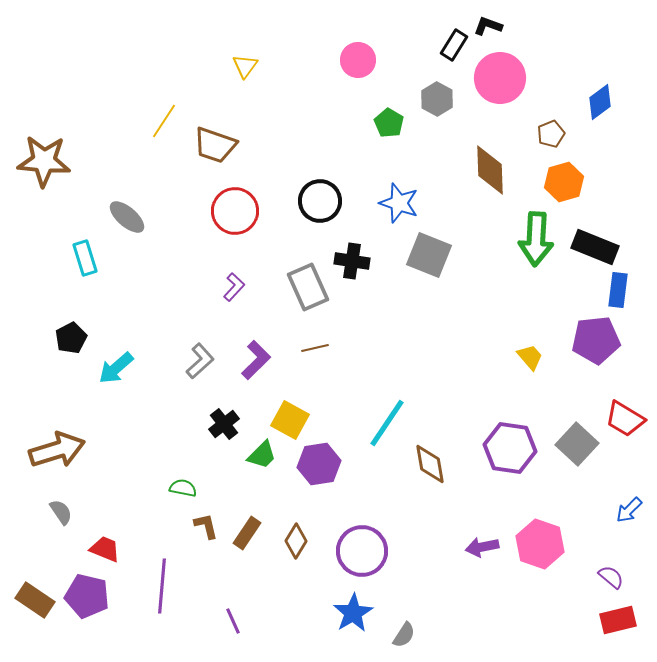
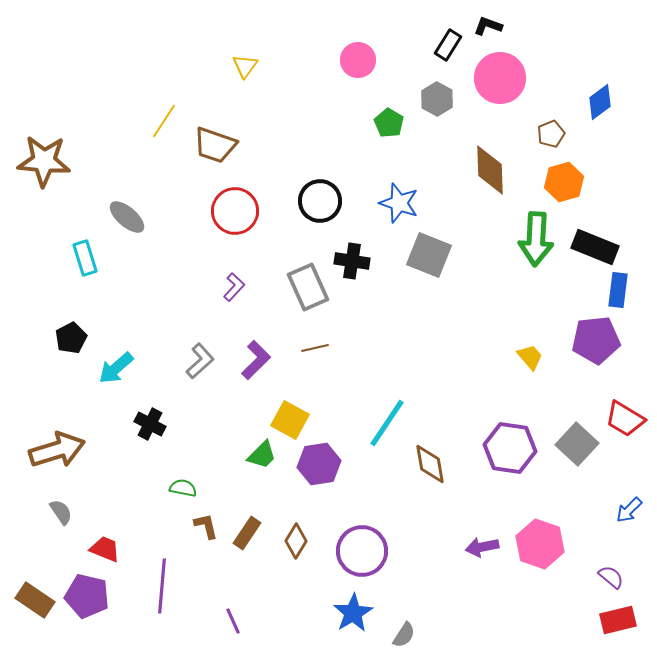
black rectangle at (454, 45): moved 6 px left
black cross at (224, 424): moved 74 px left; rotated 24 degrees counterclockwise
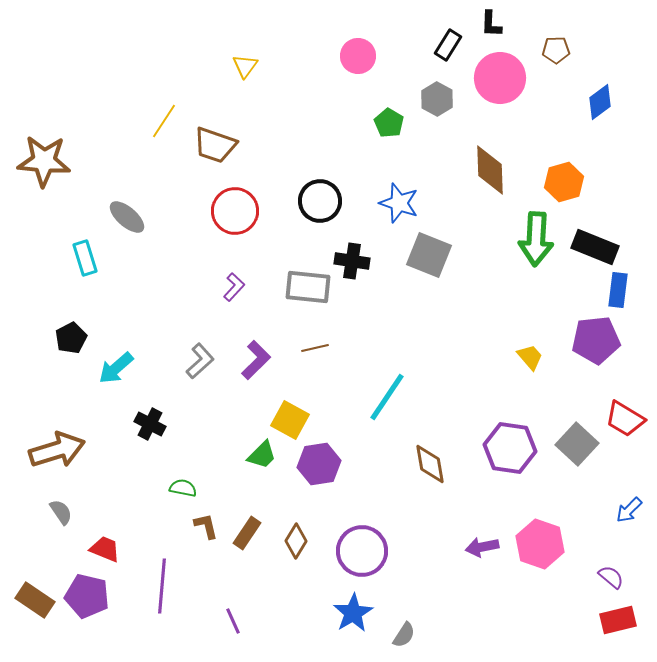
black L-shape at (488, 26): moved 3 px right, 2 px up; rotated 108 degrees counterclockwise
pink circle at (358, 60): moved 4 px up
brown pentagon at (551, 134): moved 5 px right, 84 px up; rotated 20 degrees clockwise
gray rectangle at (308, 287): rotated 60 degrees counterclockwise
cyan line at (387, 423): moved 26 px up
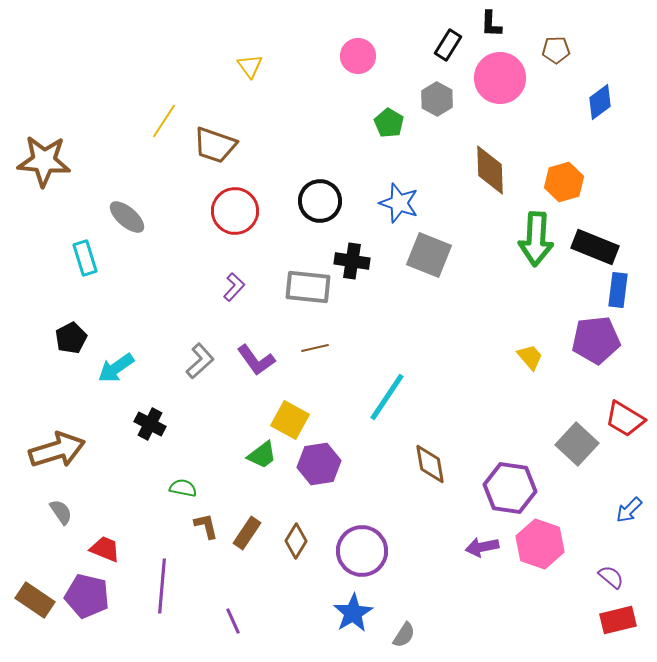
yellow triangle at (245, 66): moved 5 px right; rotated 12 degrees counterclockwise
purple L-shape at (256, 360): rotated 99 degrees clockwise
cyan arrow at (116, 368): rotated 6 degrees clockwise
purple hexagon at (510, 448): moved 40 px down
green trapezoid at (262, 455): rotated 8 degrees clockwise
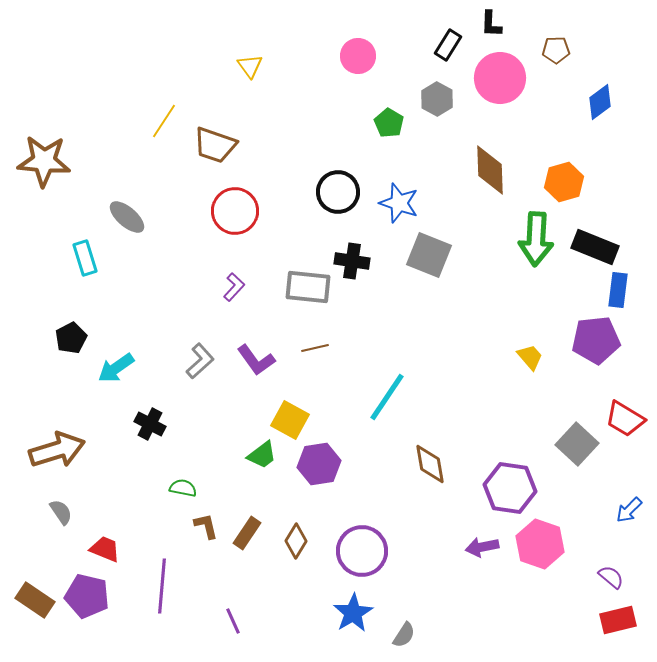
black circle at (320, 201): moved 18 px right, 9 px up
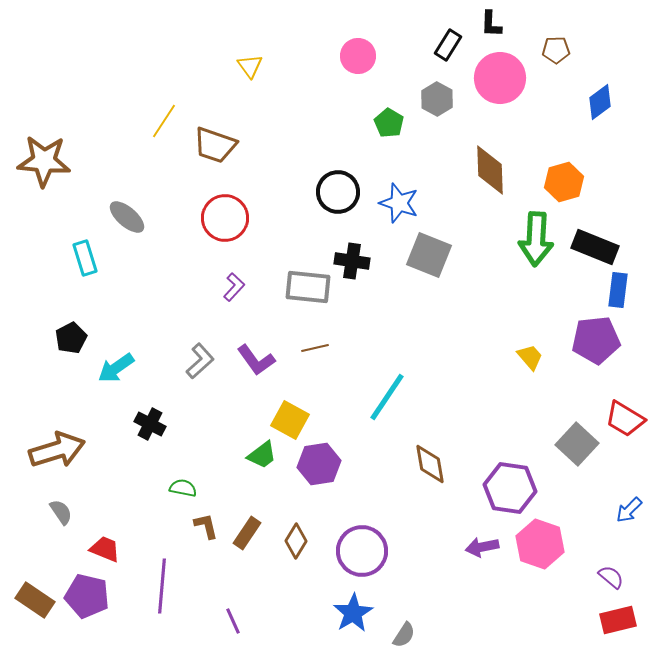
red circle at (235, 211): moved 10 px left, 7 px down
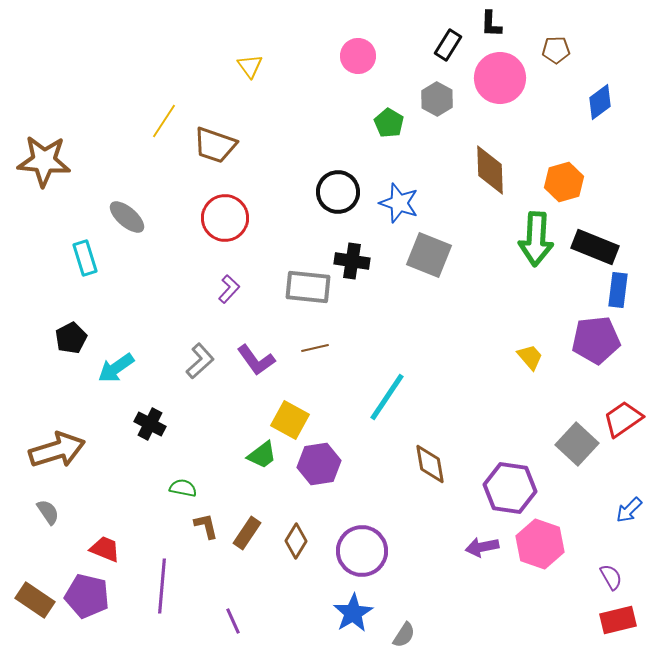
purple L-shape at (234, 287): moved 5 px left, 2 px down
red trapezoid at (625, 419): moved 2 px left; rotated 114 degrees clockwise
gray semicircle at (61, 512): moved 13 px left
purple semicircle at (611, 577): rotated 20 degrees clockwise
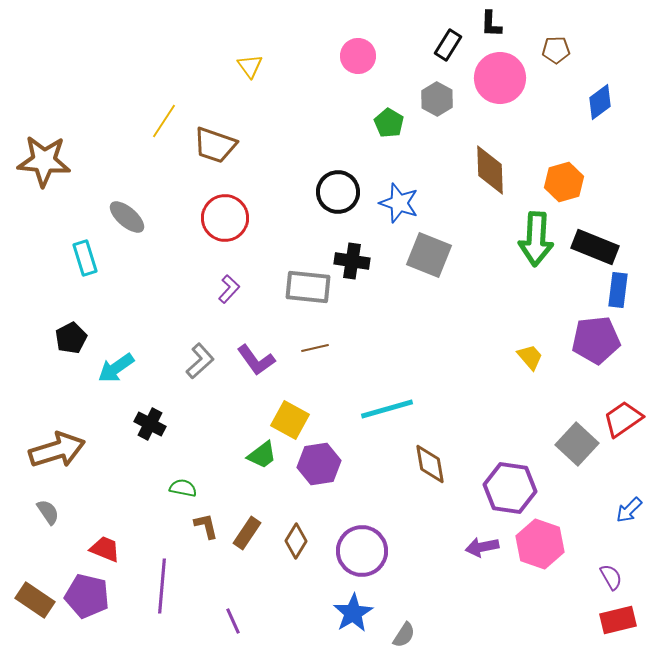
cyan line at (387, 397): moved 12 px down; rotated 40 degrees clockwise
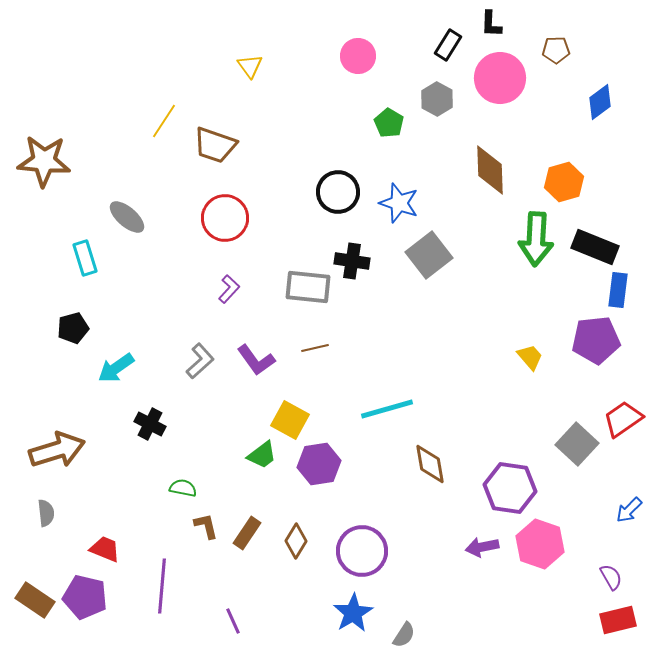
gray square at (429, 255): rotated 30 degrees clockwise
black pentagon at (71, 338): moved 2 px right, 10 px up; rotated 12 degrees clockwise
gray semicircle at (48, 512): moved 2 px left, 1 px down; rotated 28 degrees clockwise
purple pentagon at (87, 596): moved 2 px left, 1 px down
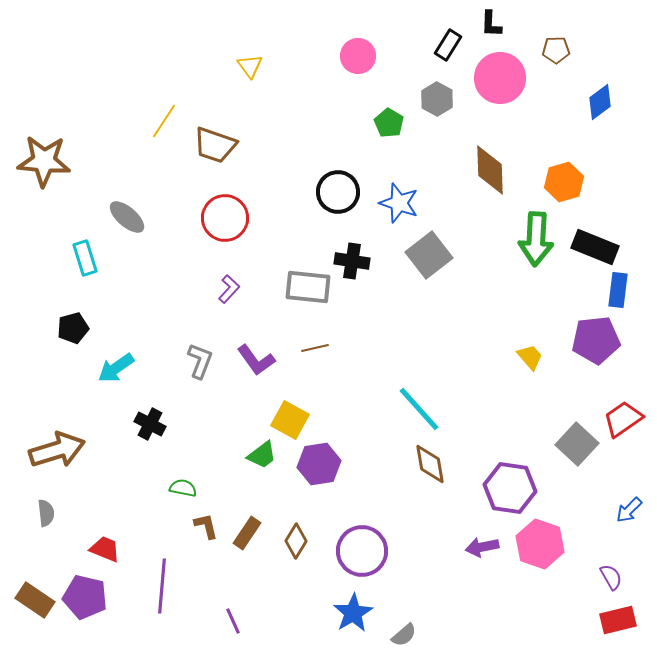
gray L-shape at (200, 361): rotated 27 degrees counterclockwise
cyan line at (387, 409): moved 32 px right; rotated 64 degrees clockwise
gray semicircle at (404, 635): rotated 16 degrees clockwise
